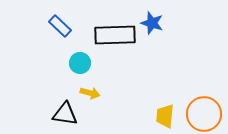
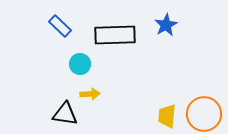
blue star: moved 14 px right, 2 px down; rotated 25 degrees clockwise
cyan circle: moved 1 px down
yellow arrow: moved 1 px down; rotated 18 degrees counterclockwise
yellow trapezoid: moved 2 px right
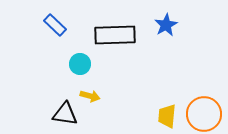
blue rectangle: moved 5 px left, 1 px up
yellow arrow: moved 2 px down; rotated 18 degrees clockwise
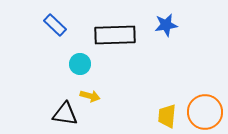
blue star: rotated 20 degrees clockwise
orange circle: moved 1 px right, 2 px up
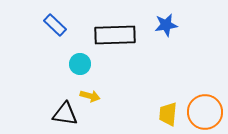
yellow trapezoid: moved 1 px right, 2 px up
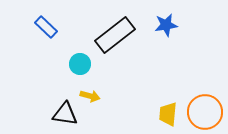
blue rectangle: moved 9 px left, 2 px down
black rectangle: rotated 36 degrees counterclockwise
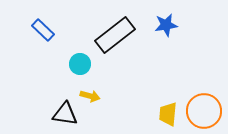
blue rectangle: moved 3 px left, 3 px down
orange circle: moved 1 px left, 1 px up
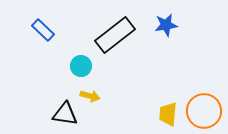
cyan circle: moved 1 px right, 2 px down
